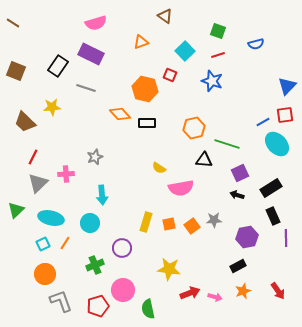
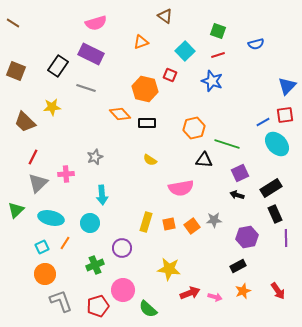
yellow semicircle at (159, 168): moved 9 px left, 8 px up
black rectangle at (273, 216): moved 2 px right, 2 px up
cyan square at (43, 244): moved 1 px left, 3 px down
green semicircle at (148, 309): rotated 36 degrees counterclockwise
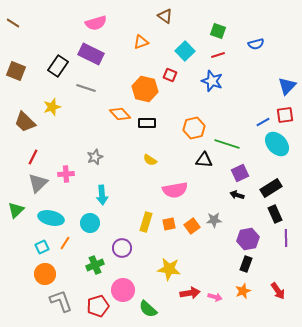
yellow star at (52, 107): rotated 12 degrees counterclockwise
pink semicircle at (181, 188): moved 6 px left, 2 px down
purple hexagon at (247, 237): moved 1 px right, 2 px down
black rectangle at (238, 266): moved 8 px right, 2 px up; rotated 42 degrees counterclockwise
red arrow at (190, 293): rotated 12 degrees clockwise
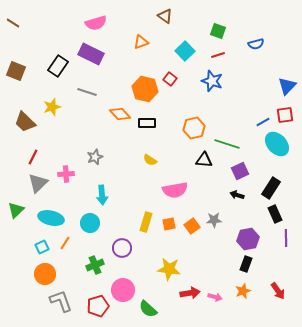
red square at (170, 75): moved 4 px down; rotated 16 degrees clockwise
gray line at (86, 88): moved 1 px right, 4 px down
purple square at (240, 173): moved 2 px up
black rectangle at (271, 188): rotated 25 degrees counterclockwise
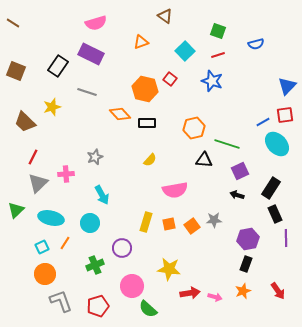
yellow semicircle at (150, 160): rotated 80 degrees counterclockwise
cyan arrow at (102, 195): rotated 24 degrees counterclockwise
pink circle at (123, 290): moved 9 px right, 4 px up
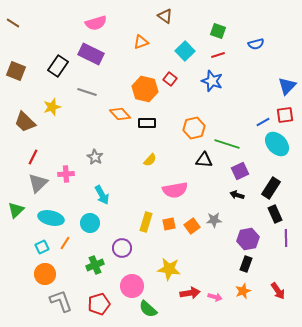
gray star at (95, 157): rotated 21 degrees counterclockwise
red pentagon at (98, 306): moved 1 px right, 2 px up
